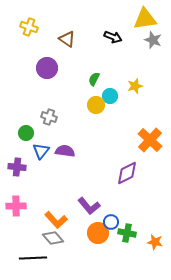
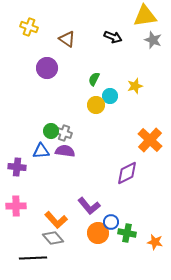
yellow triangle: moved 3 px up
gray cross: moved 15 px right, 16 px down
green circle: moved 25 px right, 2 px up
blue triangle: rotated 48 degrees clockwise
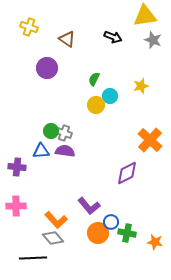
yellow star: moved 6 px right
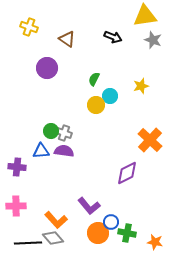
purple semicircle: moved 1 px left
black line: moved 5 px left, 15 px up
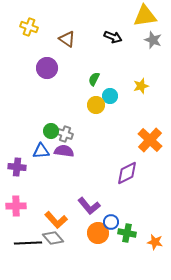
gray cross: moved 1 px right, 1 px down
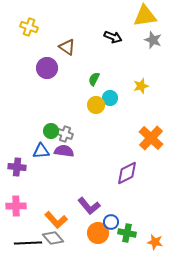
brown triangle: moved 8 px down
cyan circle: moved 2 px down
orange cross: moved 1 px right, 2 px up
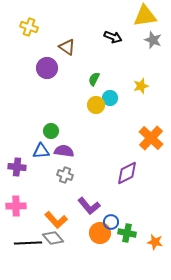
gray cross: moved 41 px down
orange circle: moved 2 px right
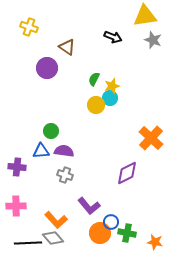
yellow star: moved 29 px left
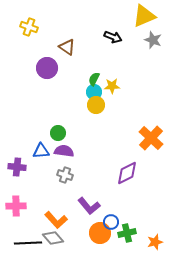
yellow triangle: moved 1 px left; rotated 15 degrees counterclockwise
yellow star: rotated 14 degrees clockwise
cyan circle: moved 16 px left, 6 px up
green circle: moved 7 px right, 2 px down
green cross: rotated 24 degrees counterclockwise
orange star: rotated 28 degrees counterclockwise
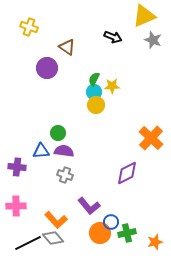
black line: rotated 24 degrees counterclockwise
